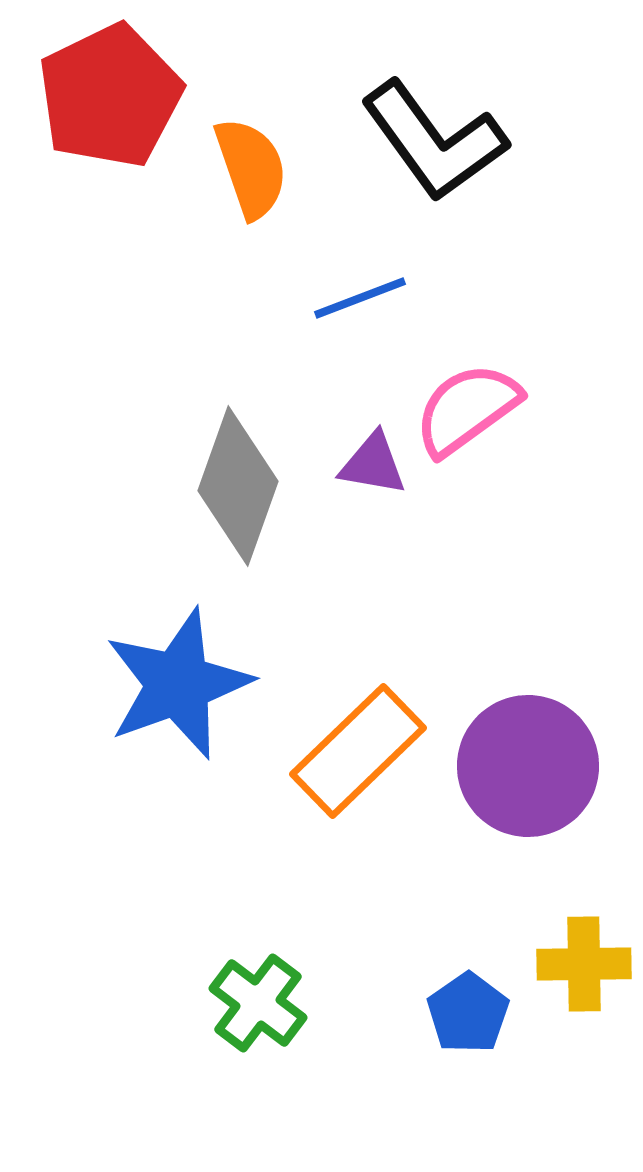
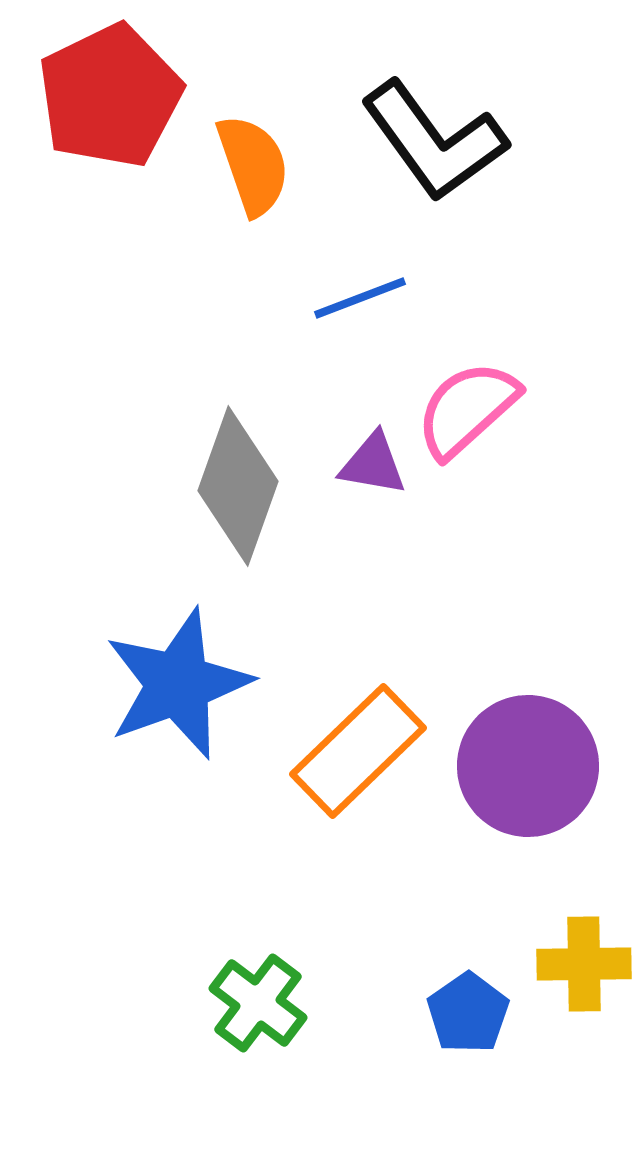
orange semicircle: moved 2 px right, 3 px up
pink semicircle: rotated 6 degrees counterclockwise
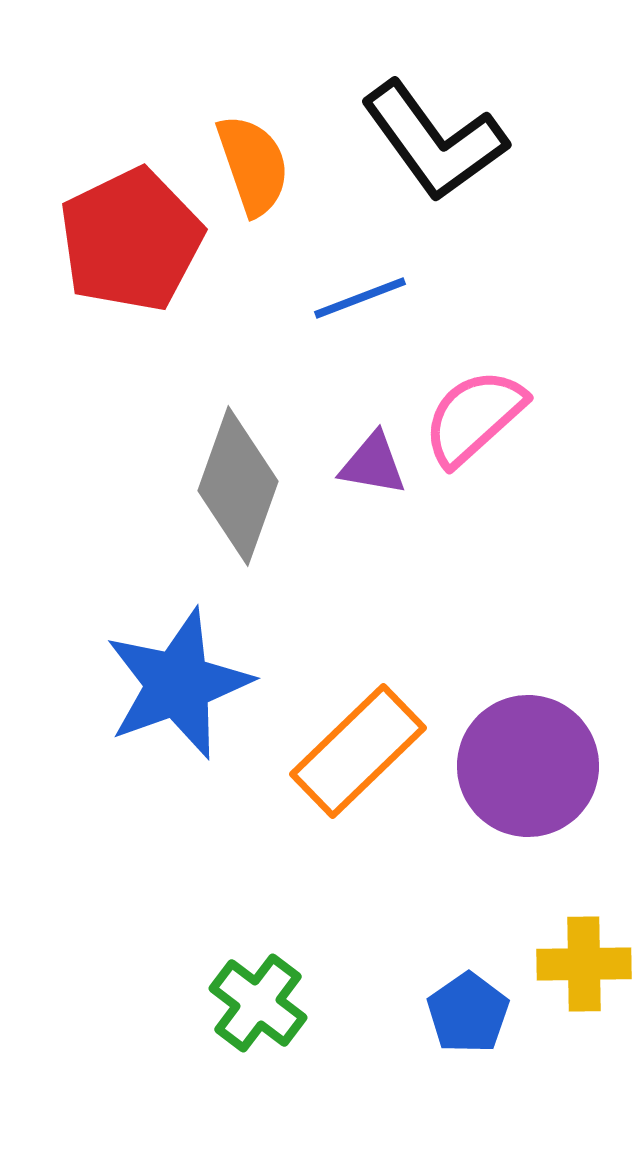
red pentagon: moved 21 px right, 144 px down
pink semicircle: moved 7 px right, 8 px down
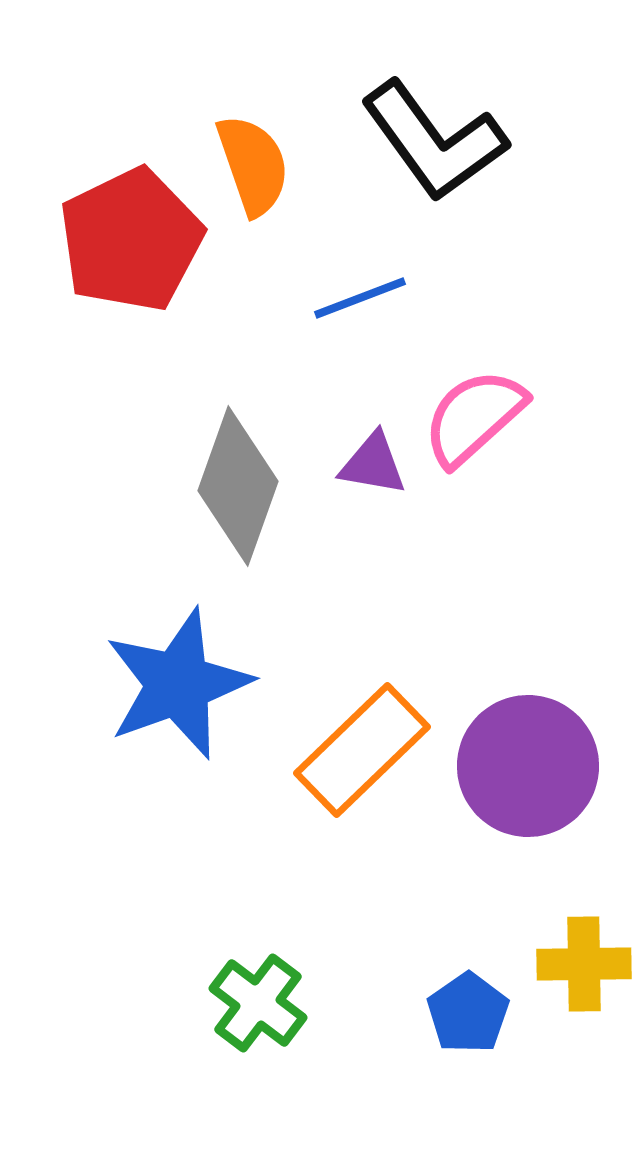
orange rectangle: moved 4 px right, 1 px up
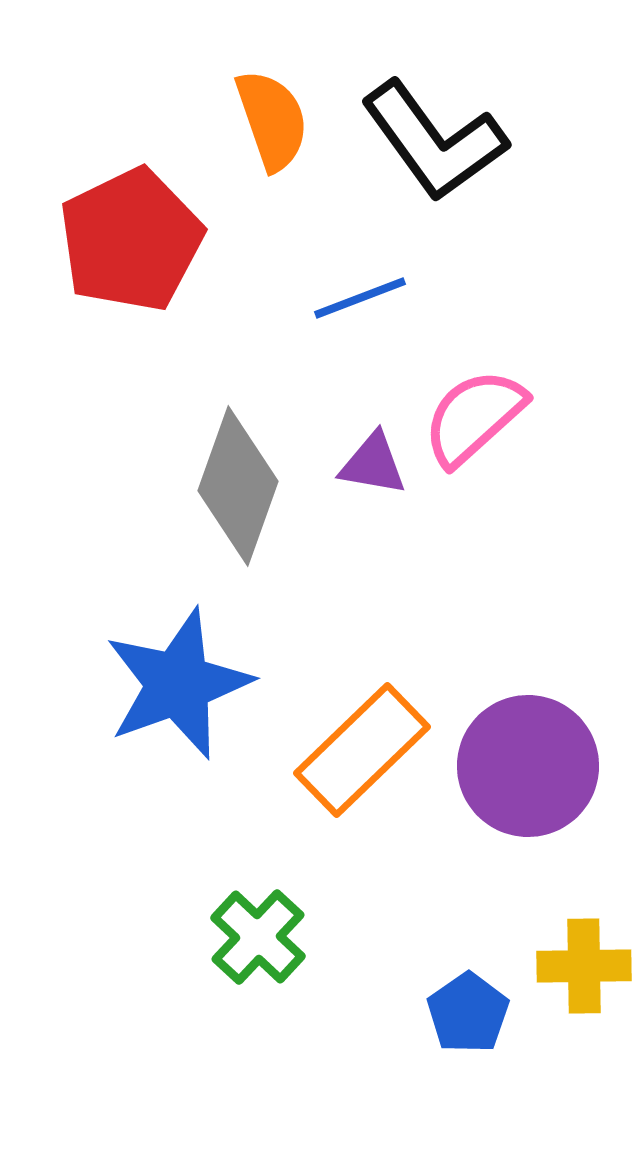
orange semicircle: moved 19 px right, 45 px up
yellow cross: moved 2 px down
green cross: moved 66 px up; rotated 6 degrees clockwise
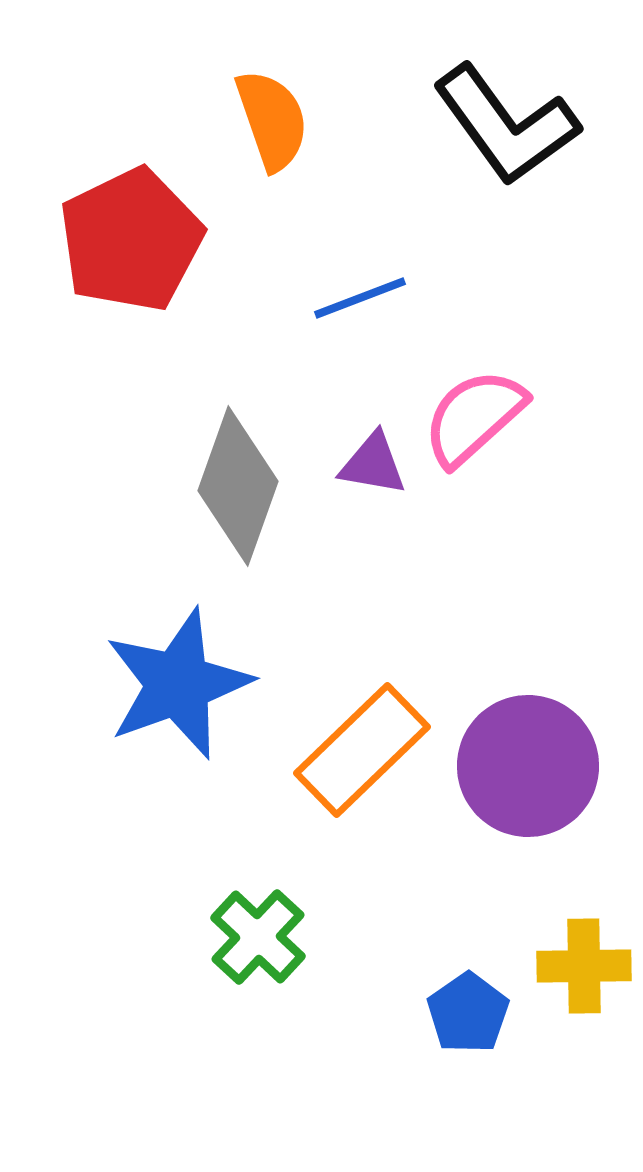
black L-shape: moved 72 px right, 16 px up
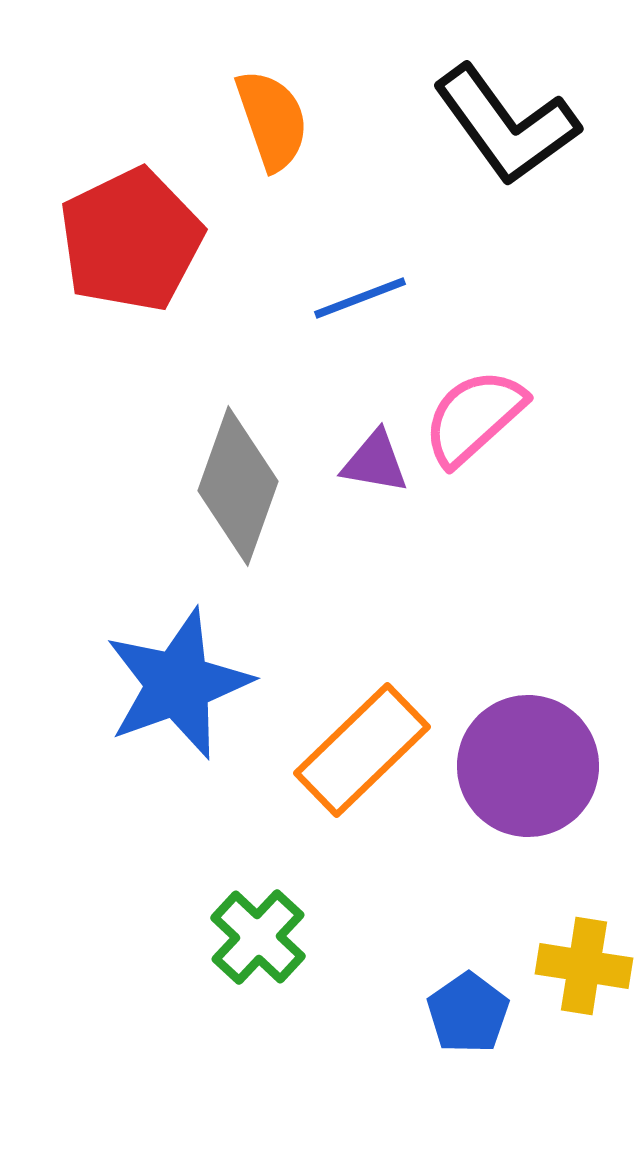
purple triangle: moved 2 px right, 2 px up
yellow cross: rotated 10 degrees clockwise
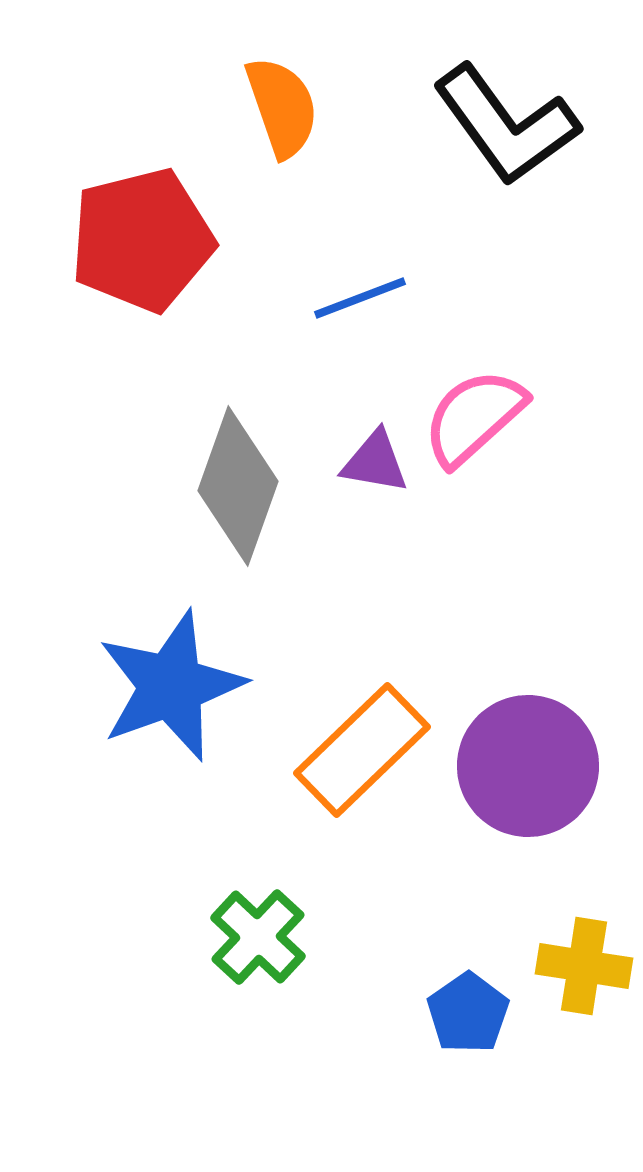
orange semicircle: moved 10 px right, 13 px up
red pentagon: moved 11 px right; rotated 12 degrees clockwise
blue star: moved 7 px left, 2 px down
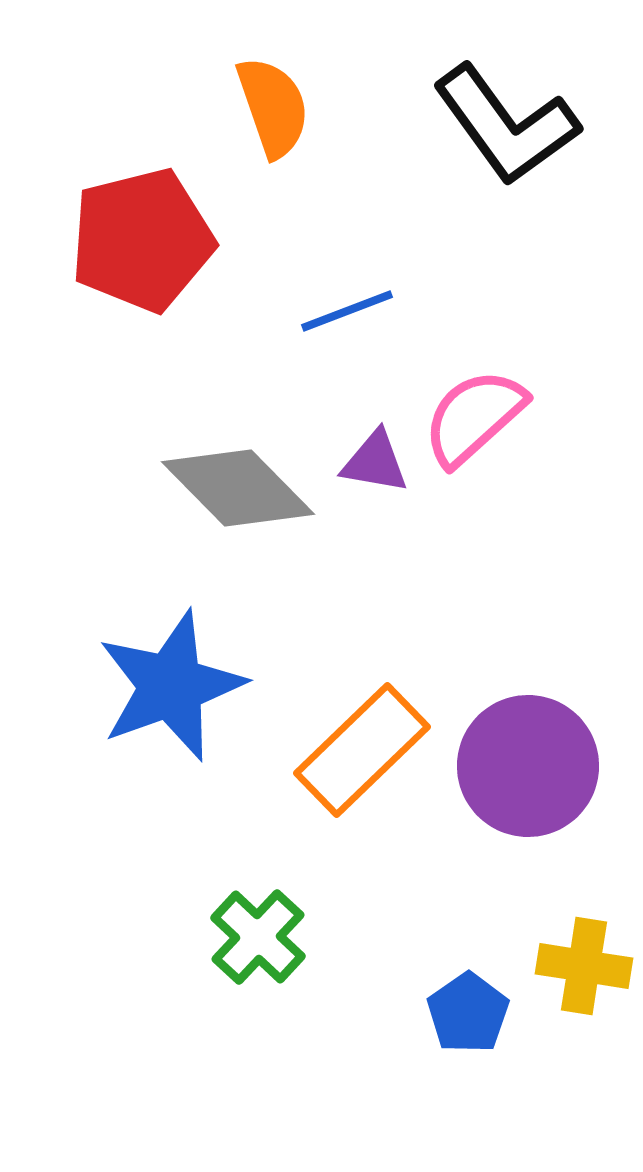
orange semicircle: moved 9 px left
blue line: moved 13 px left, 13 px down
gray diamond: moved 2 px down; rotated 64 degrees counterclockwise
